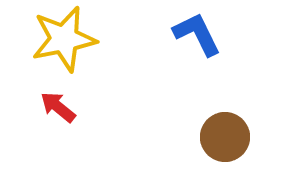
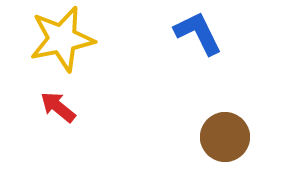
blue L-shape: moved 1 px right, 1 px up
yellow star: moved 2 px left
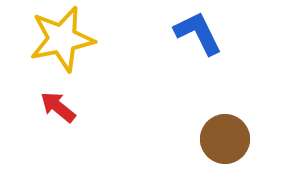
brown circle: moved 2 px down
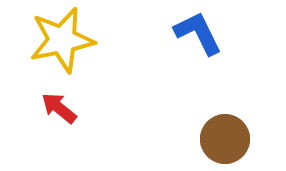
yellow star: moved 1 px down
red arrow: moved 1 px right, 1 px down
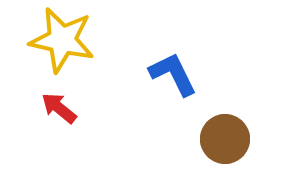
blue L-shape: moved 25 px left, 41 px down
yellow star: rotated 24 degrees clockwise
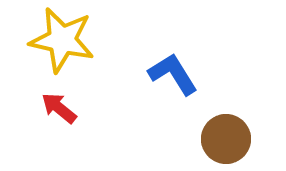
blue L-shape: rotated 6 degrees counterclockwise
brown circle: moved 1 px right
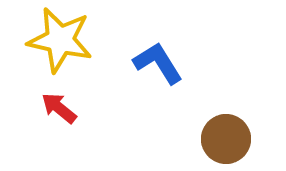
yellow star: moved 2 px left
blue L-shape: moved 15 px left, 11 px up
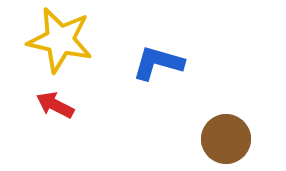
blue L-shape: rotated 42 degrees counterclockwise
red arrow: moved 4 px left, 3 px up; rotated 12 degrees counterclockwise
